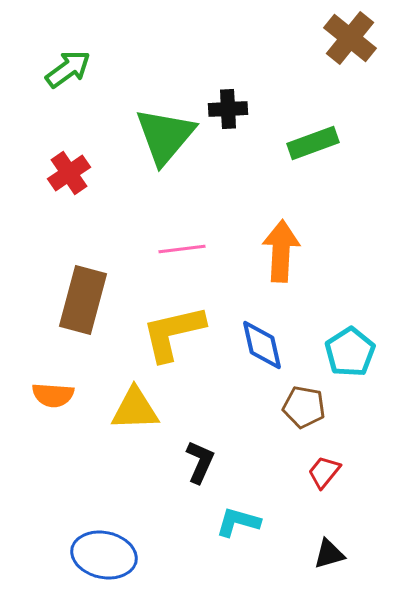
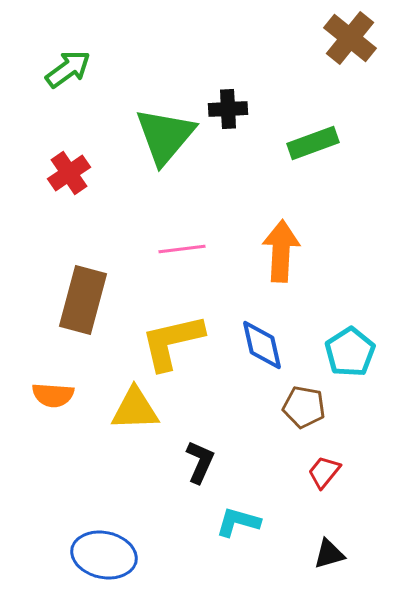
yellow L-shape: moved 1 px left, 9 px down
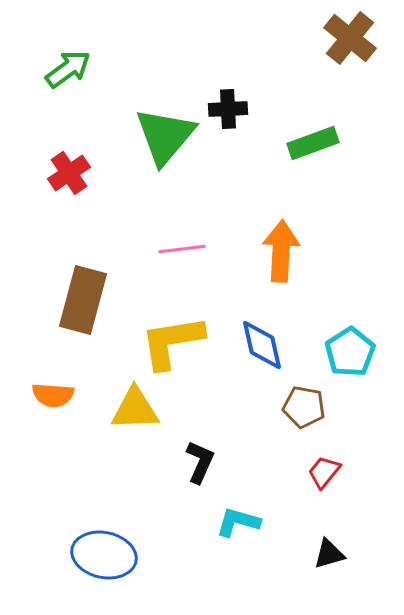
yellow L-shape: rotated 4 degrees clockwise
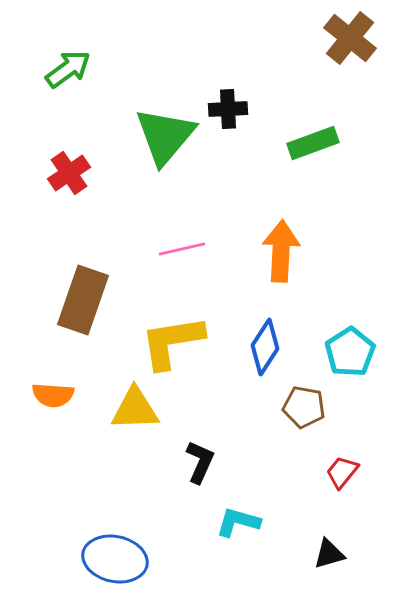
pink line: rotated 6 degrees counterclockwise
brown rectangle: rotated 4 degrees clockwise
blue diamond: moved 3 px right, 2 px down; rotated 46 degrees clockwise
red trapezoid: moved 18 px right
blue ellipse: moved 11 px right, 4 px down
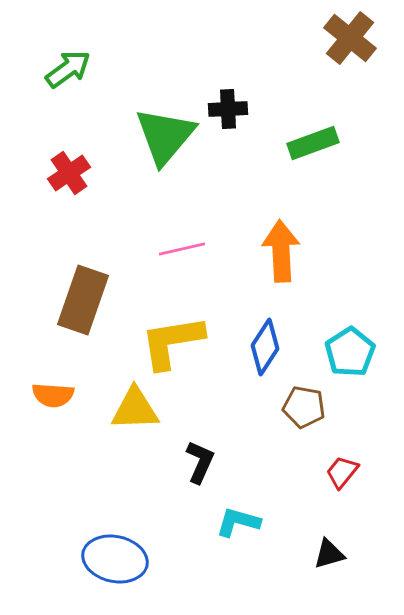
orange arrow: rotated 6 degrees counterclockwise
